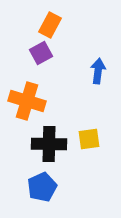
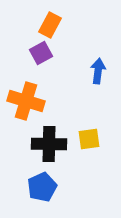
orange cross: moved 1 px left
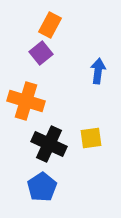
purple square: rotated 10 degrees counterclockwise
yellow square: moved 2 px right, 1 px up
black cross: rotated 24 degrees clockwise
blue pentagon: rotated 8 degrees counterclockwise
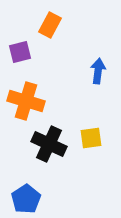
purple square: moved 21 px left, 1 px up; rotated 25 degrees clockwise
blue pentagon: moved 16 px left, 12 px down
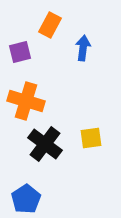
blue arrow: moved 15 px left, 23 px up
black cross: moved 4 px left; rotated 12 degrees clockwise
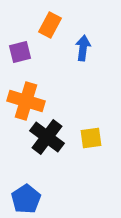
black cross: moved 2 px right, 7 px up
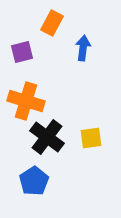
orange rectangle: moved 2 px right, 2 px up
purple square: moved 2 px right
blue pentagon: moved 8 px right, 18 px up
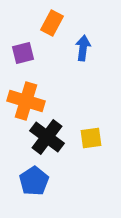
purple square: moved 1 px right, 1 px down
